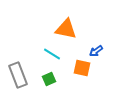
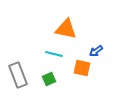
cyan line: moved 2 px right; rotated 18 degrees counterclockwise
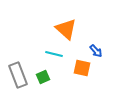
orange triangle: rotated 30 degrees clockwise
blue arrow: rotated 96 degrees counterclockwise
green square: moved 6 px left, 2 px up
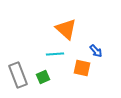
cyan line: moved 1 px right; rotated 18 degrees counterclockwise
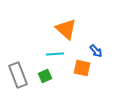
green square: moved 2 px right, 1 px up
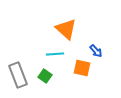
green square: rotated 32 degrees counterclockwise
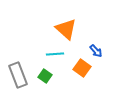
orange square: rotated 24 degrees clockwise
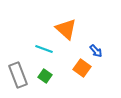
cyan line: moved 11 px left, 5 px up; rotated 24 degrees clockwise
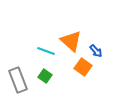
orange triangle: moved 5 px right, 12 px down
cyan line: moved 2 px right, 2 px down
orange square: moved 1 px right, 1 px up
gray rectangle: moved 5 px down
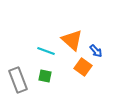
orange triangle: moved 1 px right, 1 px up
green square: rotated 24 degrees counterclockwise
